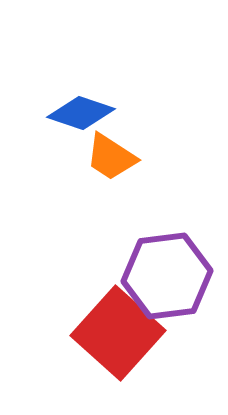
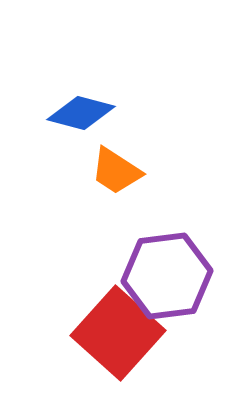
blue diamond: rotated 4 degrees counterclockwise
orange trapezoid: moved 5 px right, 14 px down
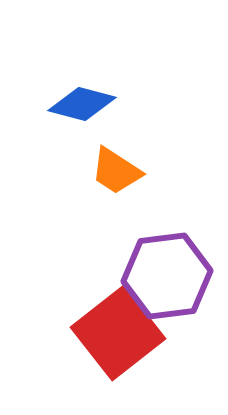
blue diamond: moved 1 px right, 9 px up
red square: rotated 10 degrees clockwise
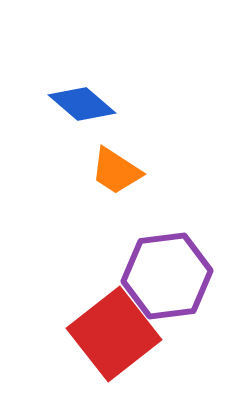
blue diamond: rotated 26 degrees clockwise
red square: moved 4 px left, 1 px down
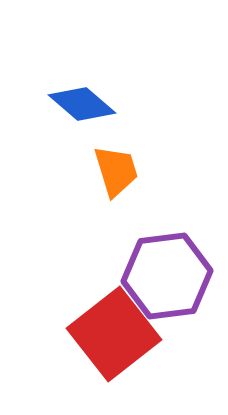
orange trapezoid: rotated 140 degrees counterclockwise
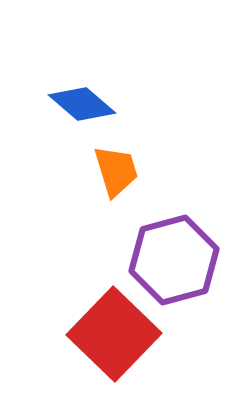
purple hexagon: moved 7 px right, 16 px up; rotated 8 degrees counterclockwise
red square: rotated 8 degrees counterclockwise
